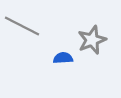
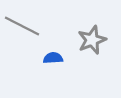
blue semicircle: moved 10 px left
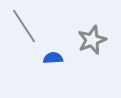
gray line: moved 2 px right; rotated 30 degrees clockwise
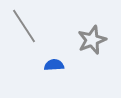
blue semicircle: moved 1 px right, 7 px down
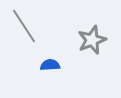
blue semicircle: moved 4 px left
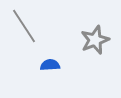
gray star: moved 3 px right
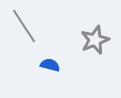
blue semicircle: rotated 18 degrees clockwise
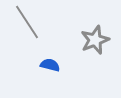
gray line: moved 3 px right, 4 px up
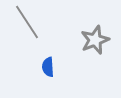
blue semicircle: moved 2 px left, 2 px down; rotated 108 degrees counterclockwise
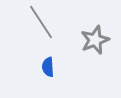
gray line: moved 14 px right
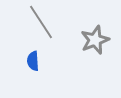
blue semicircle: moved 15 px left, 6 px up
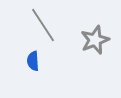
gray line: moved 2 px right, 3 px down
